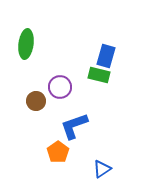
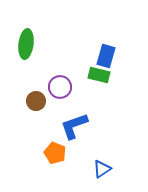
orange pentagon: moved 3 px left, 1 px down; rotated 15 degrees counterclockwise
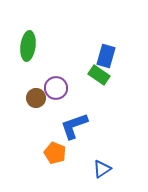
green ellipse: moved 2 px right, 2 px down
green rectangle: rotated 20 degrees clockwise
purple circle: moved 4 px left, 1 px down
brown circle: moved 3 px up
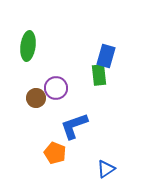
green rectangle: rotated 50 degrees clockwise
blue triangle: moved 4 px right
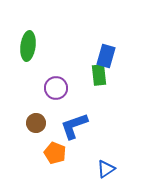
brown circle: moved 25 px down
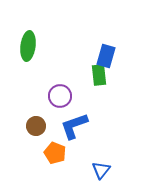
purple circle: moved 4 px right, 8 px down
brown circle: moved 3 px down
blue triangle: moved 5 px left, 1 px down; rotated 18 degrees counterclockwise
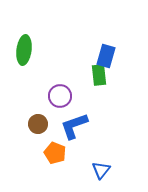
green ellipse: moved 4 px left, 4 px down
brown circle: moved 2 px right, 2 px up
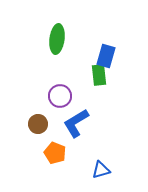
green ellipse: moved 33 px right, 11 px up
blue L-shape: moved 2 px right, 3 px up; rotated 12 degrees counterclockwise
blue triangle: rotated 36 degrees clockwise
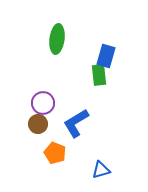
purple circle: moved 17 px left, 7 px down
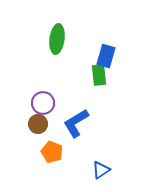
orange pentagon: moved 3 px left, 1 px up
blue triangle: rotated 18 degrees counterclockwise
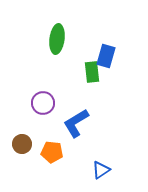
green rectangle: moved 7 px left, 3 px up
brown circle: moved 16 px left, 20 px down
orange pentagon: rotated 15 degrees counterclockwise
